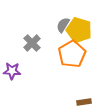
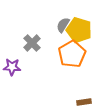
purple star: moved 4 px up
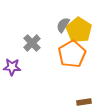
yellow pentagon: rotated 15 degrees clockwise
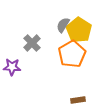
brown rectangle: moved 6 px left, 2 px up
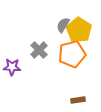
gray cross: moved 7 px right, 7 px down
orange pentagon: rotated 16 degrees clockwise
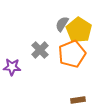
gray semicircle: moved 1 px left, 1 px up
gray cross: moved 1 px right
orange pentagon: rotated 8 degrees counterclockwise
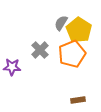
gray semicircle: moved 1 px left, 1 px up
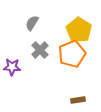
gray semicircle: moved 29 px left
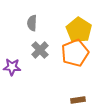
gray semicircle: rotated 28 degrees counterclockwise
orange pentagon: moved 3 px right, 1 px up
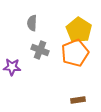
gray cross: rotated 24 degrees counterclockwise
